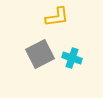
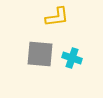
gray square: rotated 32 degrees clockwise
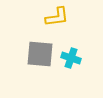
cyan cross: moved 1 px left
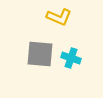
yellow L-shape: moved 2 px right; rotated 30 degrees clockwise
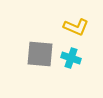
yellow L-shape: moved 17 px right, 10 px down
